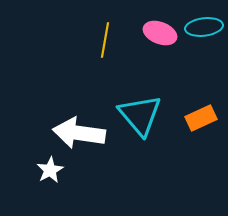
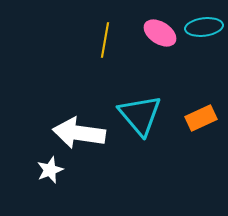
pink ellipse: rotated 12 degrees clockwise
white star: rotated 8 degrees clockwise
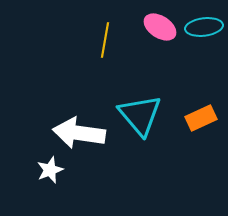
pink ellipse: moved 6 px up
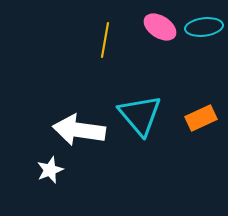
white arrow: moved 3 px up
